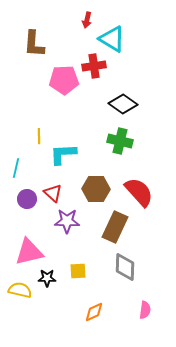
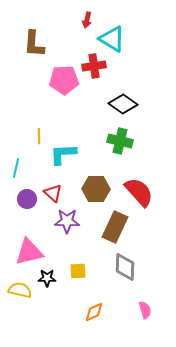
pink semicircle: rotated 24 degrees counterclockwise
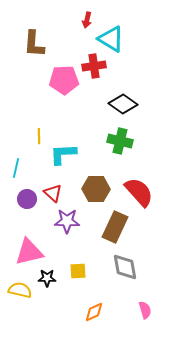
cyan triangle: moved 1 px left
gray diamond: rotated 12 degrees counterclockwise
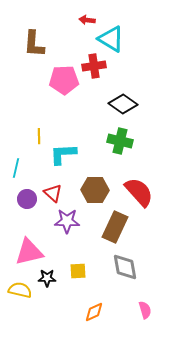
red arrow: rotated 84 degrees clockwise
brown hexagon: moved 1 px left, 1 px down
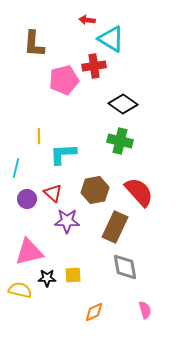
pink pentagon: rotated 12 degrees counterclockwise
brown hexagon: rotated 12 degrees counterclockwise
yellow square: moved 5 px left, 4 px down
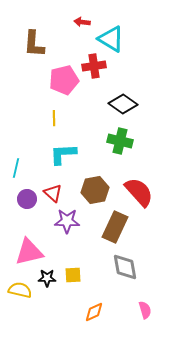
red arrow: moved 5 px left, 2 px down
yellow line: moved 15 px right, 18 px up
